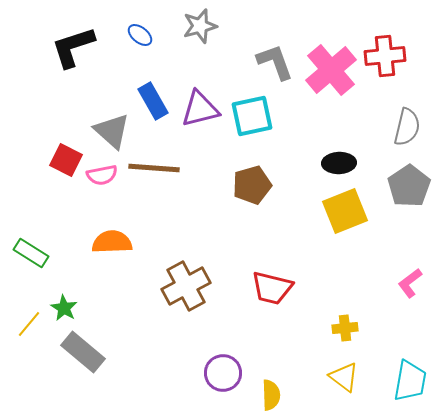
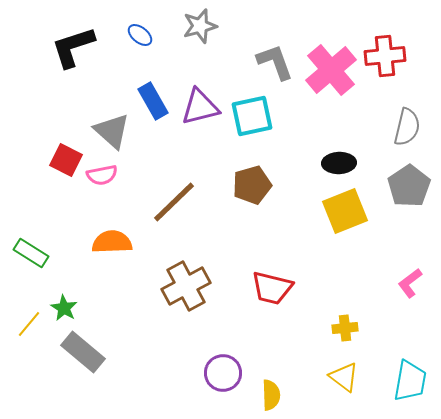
purple triangle: moved 2 px up
brown line: moved 20 px right, 34 px down; rotated 48 degrees counterclockwise
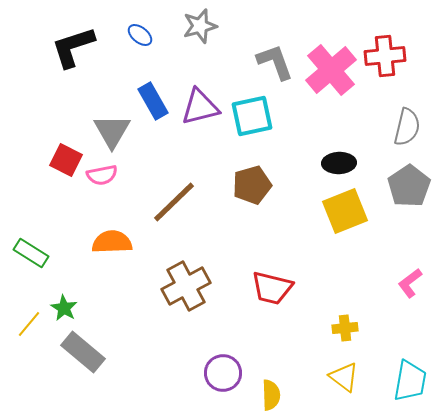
gray triangle: rotated 18 degrees clockwise
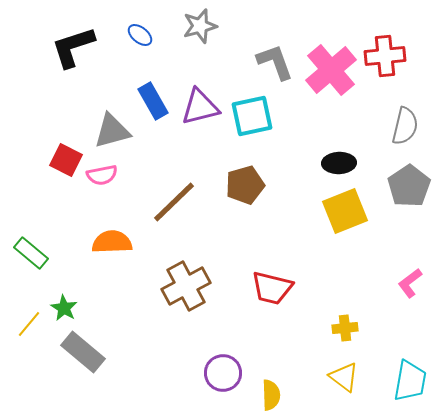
gray semicircle: moved 2 px left, 1 px up
gray triangle: rotated 45 degrees clockwise
brown pentagon: moved 7 px left
green rectangle: rotated 8 degrees clockwise
